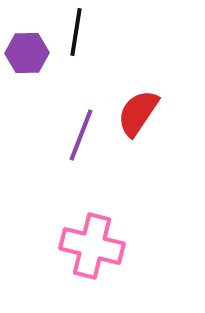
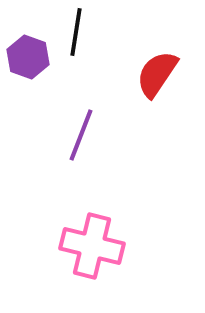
purple hexagon: moved 1 px right, 4 px down; rotated 21 degrees clockwise
red semicircle: moved 19 px right, 39 px up
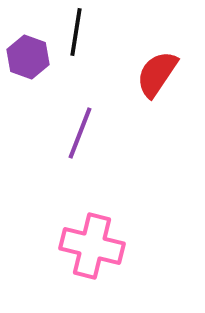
purple line: moved 1 px left, 2 px up
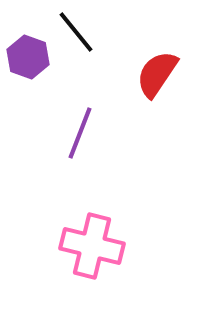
black line: rotated 48 degrees counterclockwise
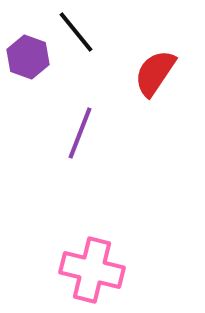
red semicircle: moved 2 px left, 1 px up
pink cross: moved 24 px down
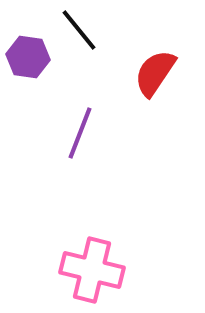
black line: moved 3 px right, 2 px up
purple hexagon: rotated 12 degrees counterclockwise
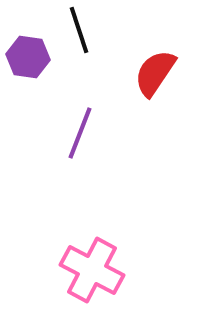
black line: rotated 21 degrees clockwise
pink cross: rotated 14 degrees clockwise
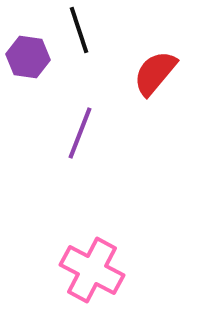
red semicircle: rotated 6 degrees clockwise
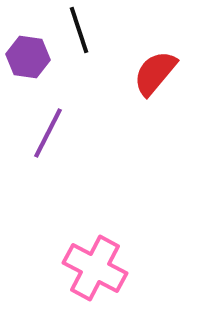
purple line: moved 32 px left; rotated 6 degrees clockwise
pink cross: moved 3 px right, 2 px up
